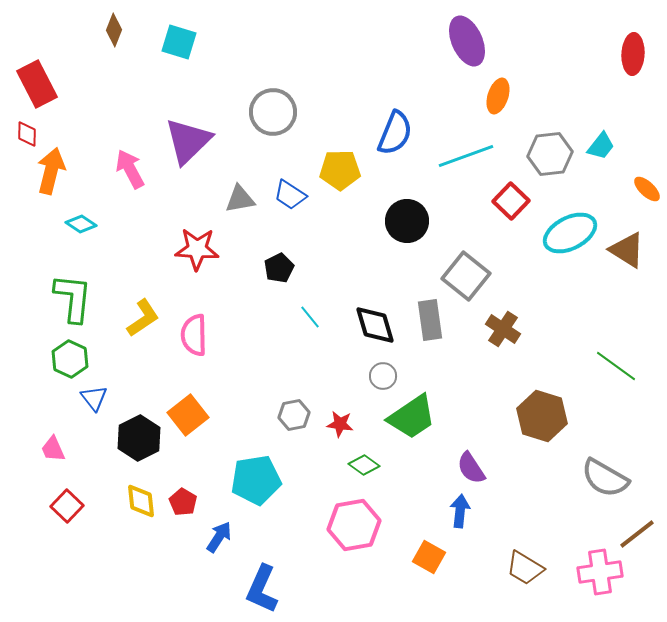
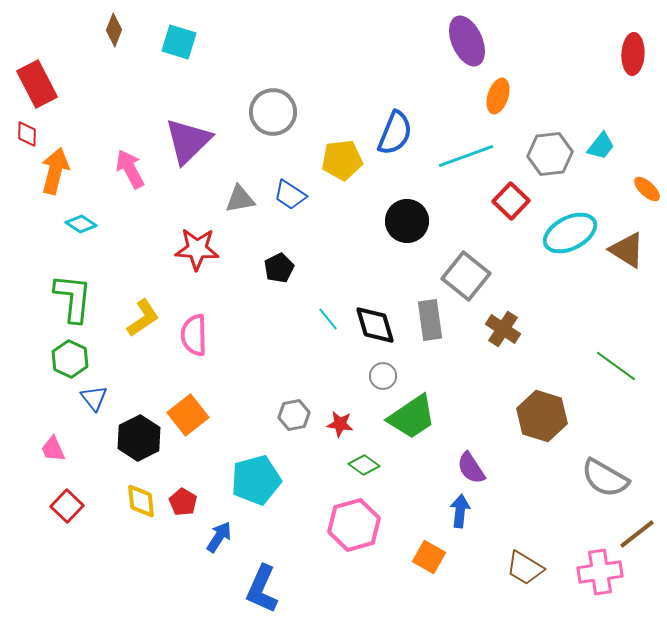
yellow pentagon at (340, 170): moved 2 px right, 10 px up; rotated 6 degrees counterclockwise
orange arrow at (51, 171): moved 4 px right
cyan line at (310, 317): moved 18 px right, 2 px down
cyan pentagon at (256, 480): rotated 6 degrees counterclockwise
pink hexagon at (354, 525): rotated 6 degrees counterclockwise
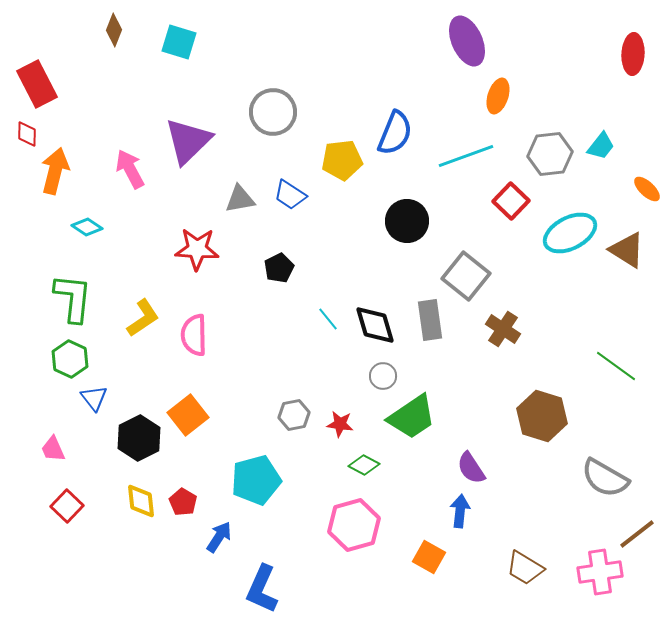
cyan diamond at (81, 224): moved 6 px right, 3 px down
green diamond at (364, 465): rotated 8 degrees counterclockwise
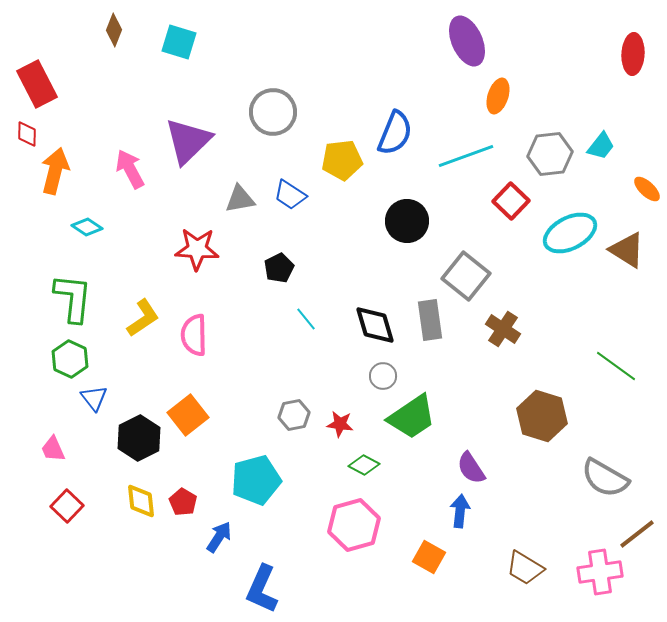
cyan line at (328, 319): moved 22 px left
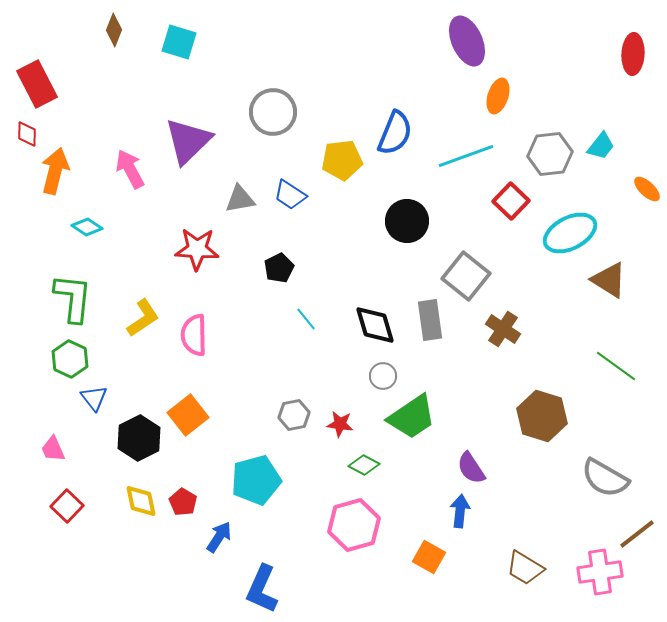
brown triangle at (627, 250): moved 18 px left, 30 px down
yellow diamond at (141, 501): rotated 6 degrees counterclockwise
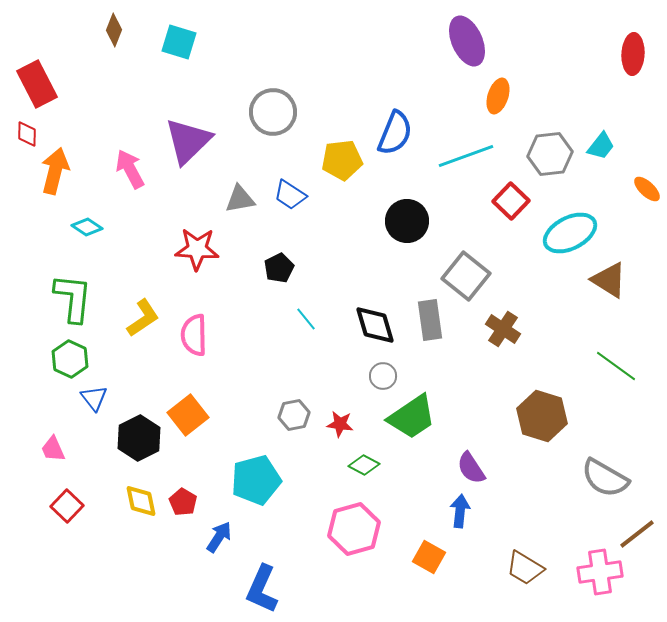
pink hexagon at (354, 525): moved 4 px down
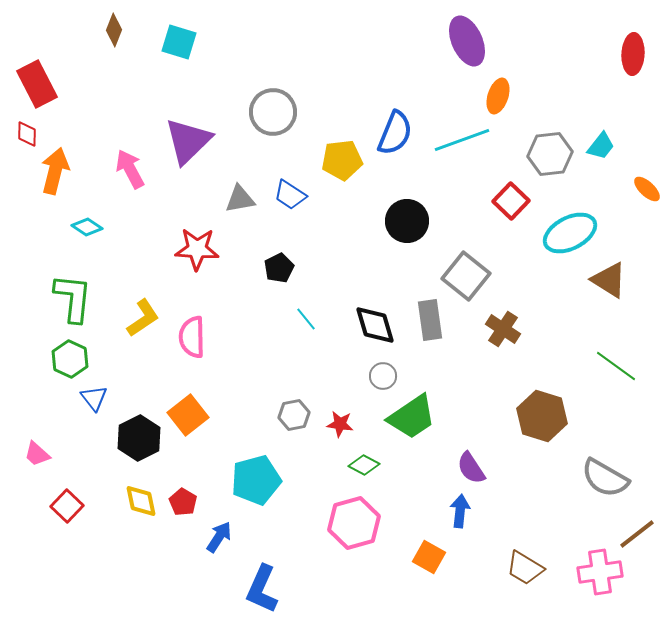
cyan line at (466, 156): moved 4 px left, 16 px up
pink semicircle at (194, 335): moved 2 px left, 2 px down
pink trapezoid at (53, 449): moved 16 px left, 5 px down; rotated 24 degrees counterclockwise
pink hexagon at (354, 529): moved 6 px up
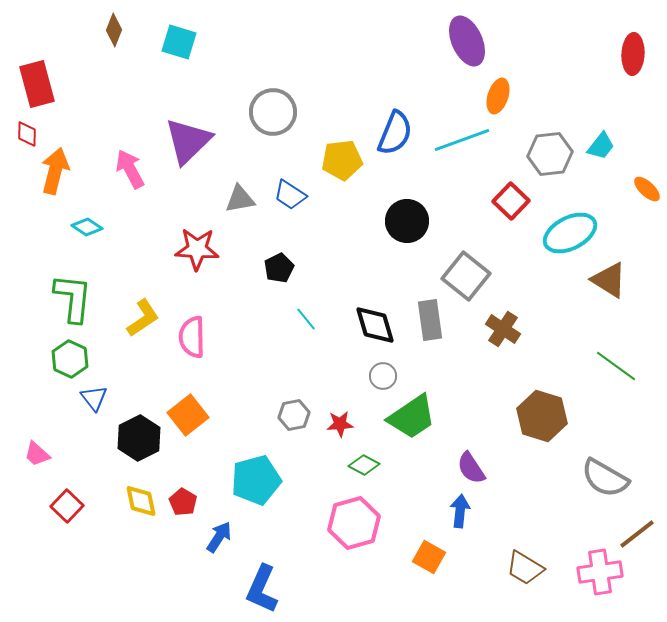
red rectangle at (37, 84): rotated 12 degrees clockwise
red star at (340, 424): rotated 12 degrees counterclockwise
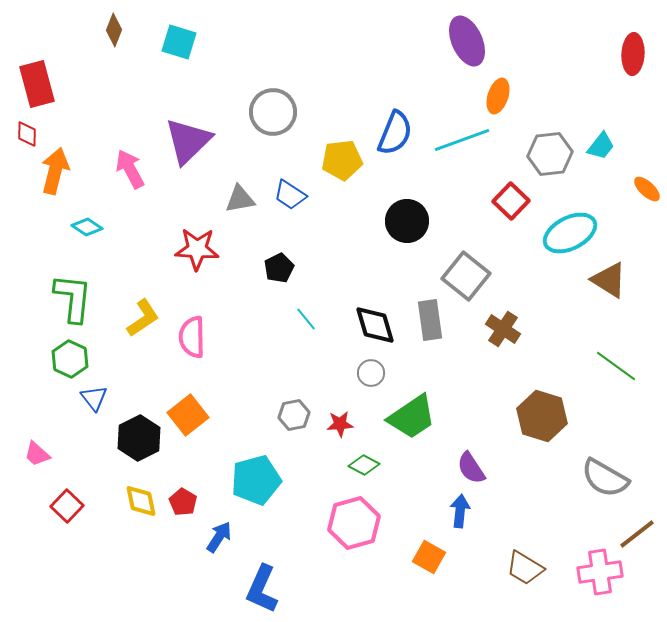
gray circle at (383, 376): moved 12 px left, 3 px up
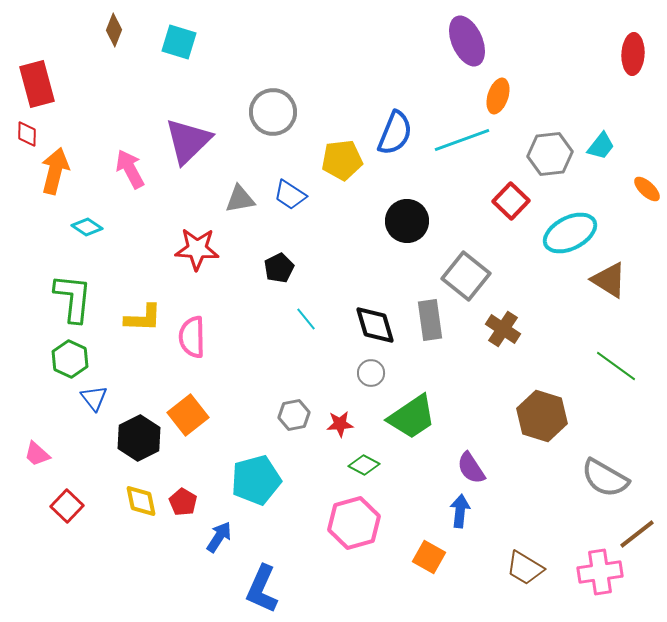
yellow L-shape at (143, 318): rotated 36 degrees clockwise
